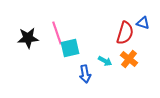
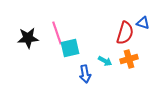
orange cross: rotated 36 degrees clockwise
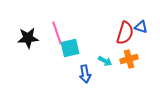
blue triangle: moved 2 px left, 4 px down
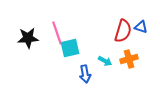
red semicircle: moved 2 px left, 2 px up
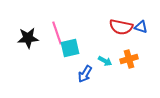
red semicircle: moved 2 px left, 4 px up; rotated 85 degrees clockwise
blue arrow: rotated 42 degrees clockwise
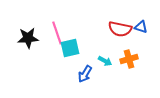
red semicircle: moved 1 px left, 2 px down
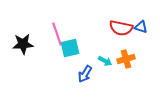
red semicircle: moved 1 px right, 1 px up
pink line: moved 1 px down
black star: moved 5 px left, 6 px down
orange cross: moved 3 px left
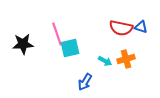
blue arrow: moved 8 px down
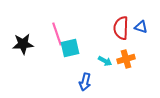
red semicircle: rotated 80 degrees clockwise
blue arrow: rotated 18 degrees counterclockwise
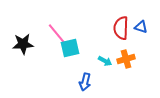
pink line: rotated 20 degrees counterclockwise
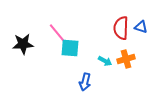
pink line: moved 1 px right
cyan square: rotated 18 degrees clockwise
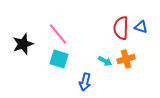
black star: rotated 15 degrees counterclockwise
cyan square: moved 11 px left, 11 px down; rotated 12 degrees clockwise
